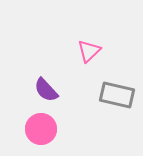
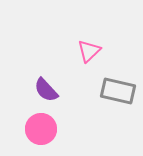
gray rectangle: moved 1 px right, 4 px up
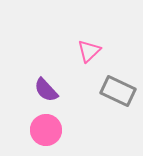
gray rectangle: rotated 12 degrees clockwise
pink circle: moved 5 px right, 1 px down
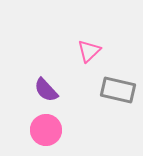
gray rectangle: moved 1 px up; rotated 12 degrees counterclockwise
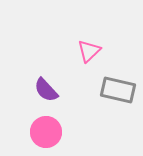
pink circle: moved 2 px down
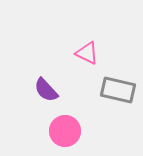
pink triangle: moved 2 px left, 2 px down; rotated 50 degrees counterclockwise
pink circle: moved 19 px right, 1 px up
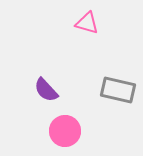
pink triangle: moved 30 px up; rotated 10 degrees counterclockwise
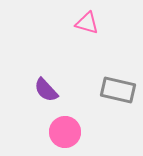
pink circle: moved 1 px down
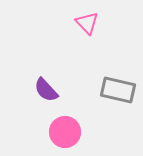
pink triangle: rotated 30 degrees clockwise
